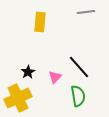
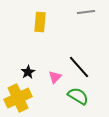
green semicircle: rotated 50 degrees counterclockwise
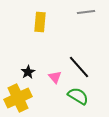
pink triangle: rotated 24 degrees counterclockwise
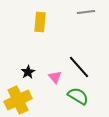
yellow cross: moved 2 px down
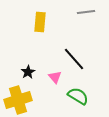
black line: moved 5 px left, 8 px up
yellow cross: rotated 8 degrees clockwise
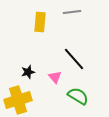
gray line: moved 14 px left
black star: rotated 16 degrees clockwise
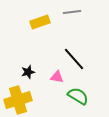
yellow rectangle: rotated 66 degrees clockwise
pink triangle: moved 2 px right; rotated 40 degrees counterclockwise
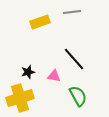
pink triangle: moved 3 px left, 1 px up
green semicircle: rotated 30 degrees clockwise
yellow cross: moved 2 px right, 2 px up
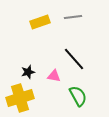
gray line: moved 1 px right, 5 px down
